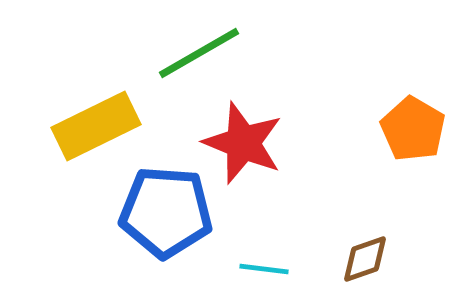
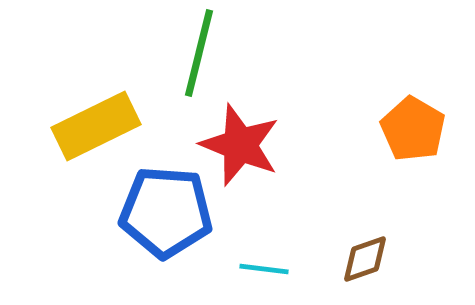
green line: rotated 46 degrees counterclockwise
red star: moved 3 px left, 2 px down
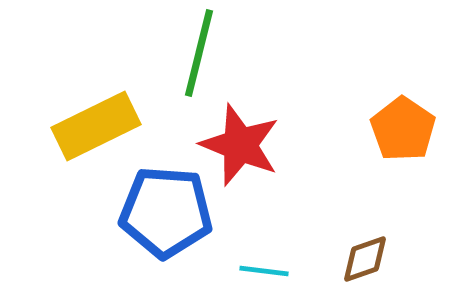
orange pentagon: moved 10 px left; rotated 4 degrees clockwise
cyan line: moved 2 px down
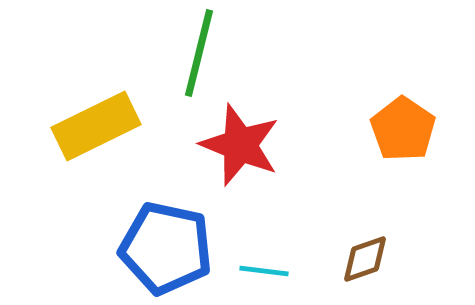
blue pentagon: moved 36 px down; rotated 8 degrees clockwise
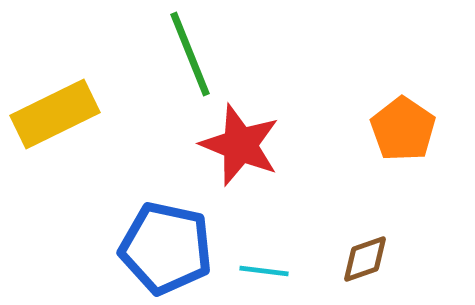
green line: moved 9 px left, 1 px down; rotated 36 degrees counterclockwise
yellow rectangle: moved 41 px left, 12 px up
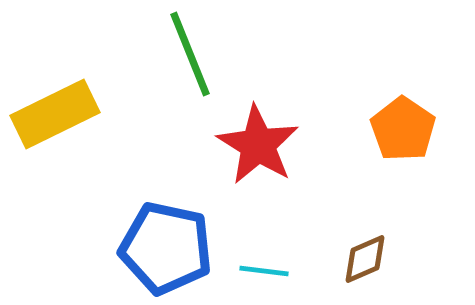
red star: moved 18 px right; rotated 10 degrees clockwise
brown diamond: rotated 4 degrees counterclockwise
